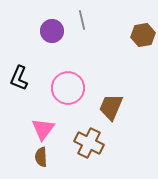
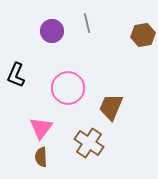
gray line: moved 5 px right, 3 px down
black L-shape: moved 3 px left, 3 px up
pink triangle: moved 2 px left, 1 px up
brown cross: rotated 8 degrees clockwise
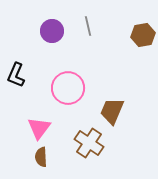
gray line: moved 1 px right, 3 px down
brown trapezoid: moved 1 px right, 4 px down
pink triangle: moved 2 px left
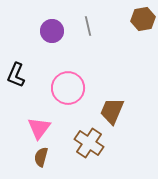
brown hexagon: moved 16 px up
brown semicircle: rotated 18 degrees clockwise
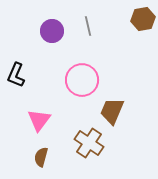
pink circle: moved 14 px right, 8 px up
pink triangle: moved 8 px up
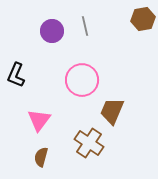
gray line: moved 3 px left
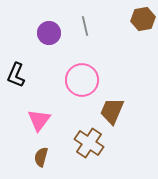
purple circle: moved 3 px left, 2 px down
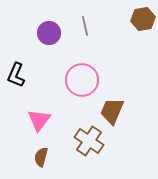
brown cross: moved 2 px up
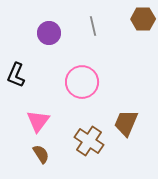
brown hexagon: rotated 10 degrees clockwise
gray line: moved 8 px right
pink circle: moved 2 px down
brown trapezoid: moved 14 px right, 12 px down
pink triangle: moved 1 px left, 1 px down
brown semicircle: moved 3 px up; rotated 132 degrees clockwise
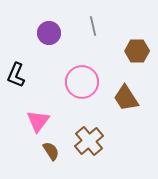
brown hexagon: moved 6 px left, 32 px down
brown trapezoid: moved 25 px up; rotated 56 degrees counterclockwise
brown cross: rotated 16 degrees clockwise
brown semicircle: moved 10 px right, 3 px up
